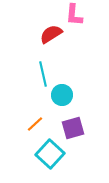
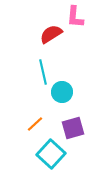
pink L-shape: moved 1 px right, 2 px down
cyan line: moved 2 px up
cyan circle: moved 3 px up
cyan square: moved 1 px right
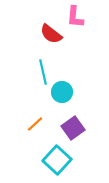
red semicircle: rotated 110 degrees counterclockwise
purple square: rotated 20 degrees counterclockwise
cyan square: moved 6 px right, 6 px down
